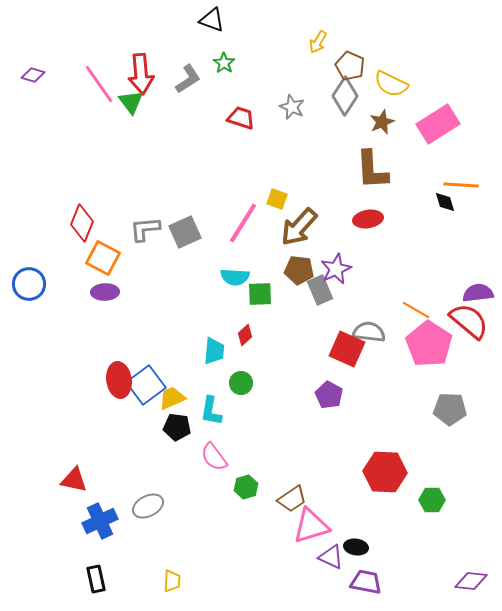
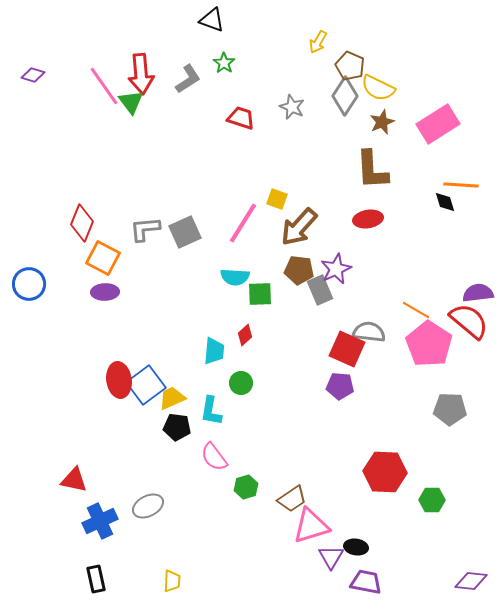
pink line at (99, 84): moved 5 px right, 2 px down
yellow semicircle at (391, 84): moved 13 px left, 4 px down
purple pentagon at (329, 395): moved 11 px right, 9 px up; rotated 24 degrees counterclockwise
purple triangle at (331, 557): rotated 36 degrees clockwise
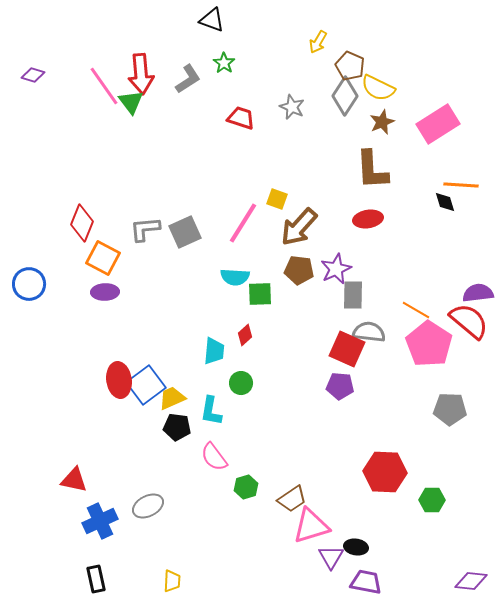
gray rectangle at (320, 290): moved 33 px right, 5 px down; rotated 24 degrees clockwise
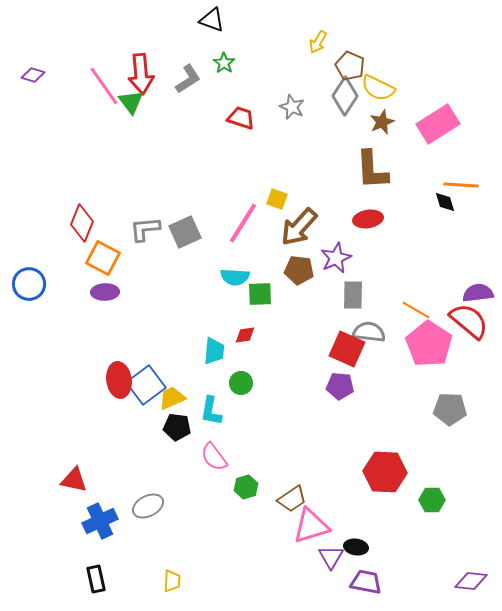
purple star at (336, 269): moved 11 px up
red diamond at (245, 335): rotated 35 degrees clockwise
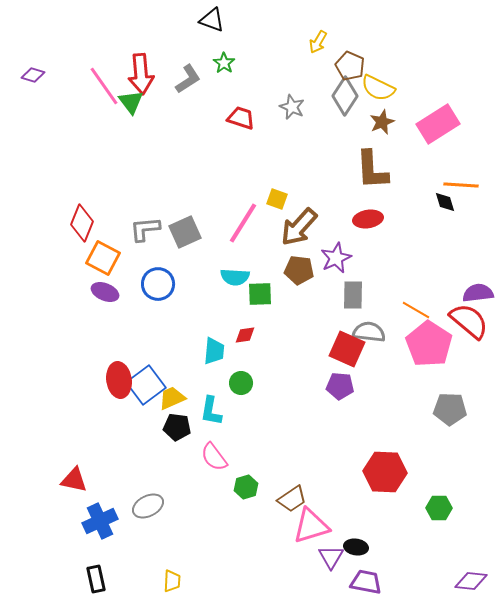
blue circle at (29, 284): moved 129 px right
purple ellipse at (105, 292): rotated 24 degrees clockwise
green hexagon at (432, 500): moved 7 px right, 8 px down
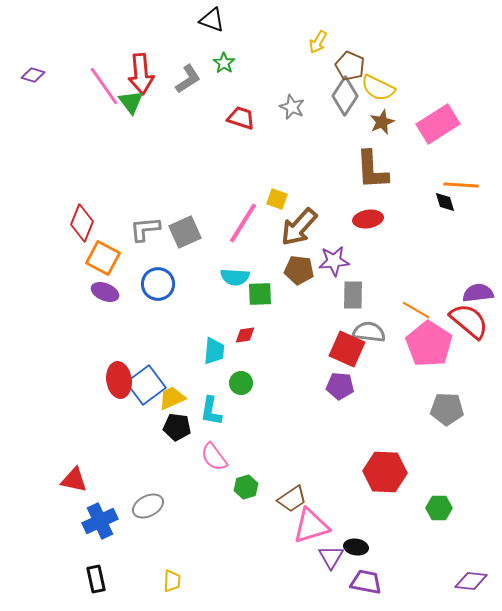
purple star at (336, 258): moved 2 px left, 3 px down; rotated 20 degrees clockwise
gray pentagon at (450, 409): moved 3 px left
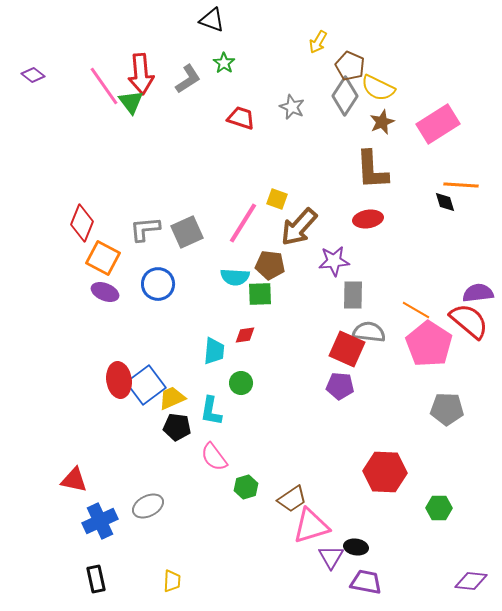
purple diamond at (33, 75): rotated 20 degrees clockwise
gray square at (185, 232): moved 2 px right
brown pentagon at (299, 270): moved 29 px left, 5 px up
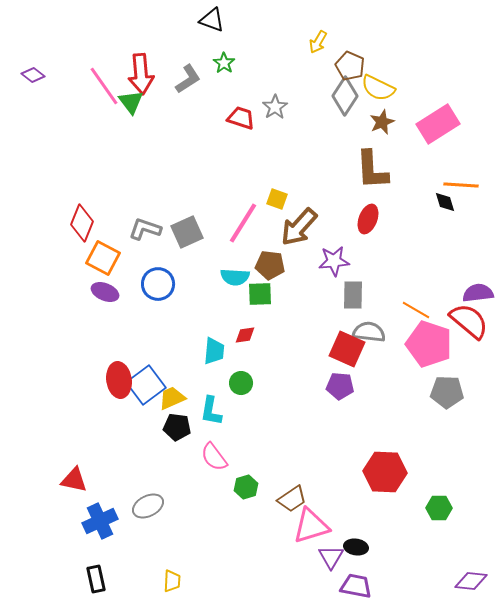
gray star at (292, 107): moved 17 px left; rotated 15 degrees clockwise
red ellipse at (368, 219): rotated 60 degrees counterclockwise
gray L-shape at (145, 229): rotated 24 degrees clockwise
pink pentagon at (429, 344): rotated 15 degrees counterclockwise
gray pentagon at (447, 409): moved 17 px up
purple trapezoid at (366, 582): moved 10 px left, 4 px down
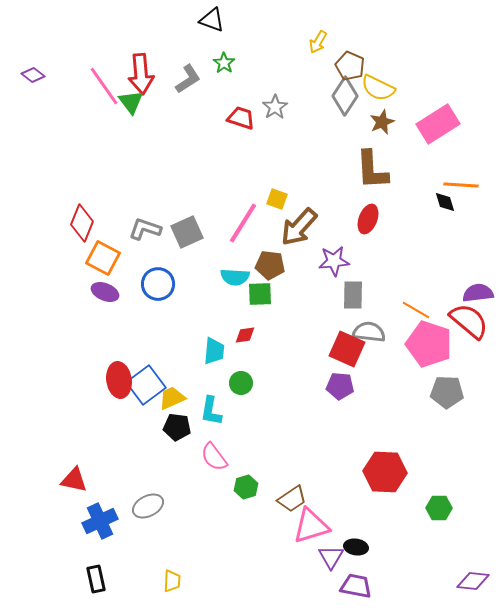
purple diamond at (471, 581): moved 2 px right
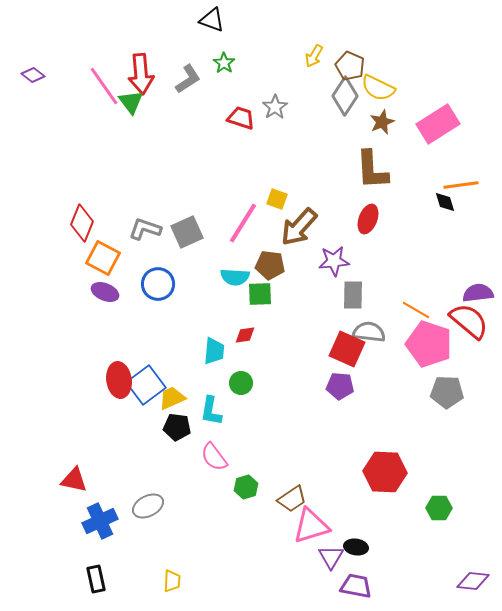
yellow arrow at (318, 42): moved 4 px left, 14 px down
orange line at (461, 185): rotated 12 degrees counterclockwise
